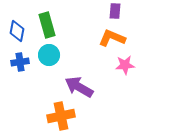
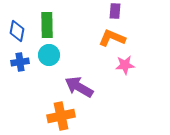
green rectangle: rotated 15 degrees clockwise
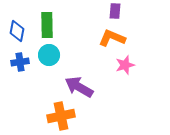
pink star: rotated 12 degrees counterclockwise
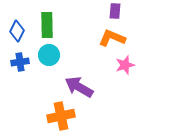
blue diamond: rotated 15 degrees clockwise
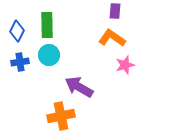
orange L-shape: rotated 12 degrees clockwise
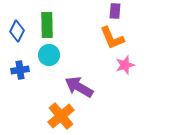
orange L-shape: rotated 148 degrees counterclockwise
blue cross: moved 8 px down
orange cross: rotated 28 degrees counterclockwise
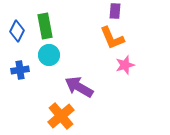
green rectangle: moved 2 px left, 1 px down; rotated 10 degrees counterclockwise
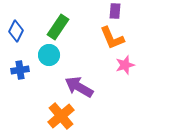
green rectangle: moved 13 px right, 1 px down; rotated 45 degrees clockwise
blue diamond: moved 1 px left
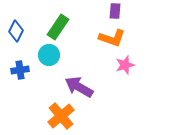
orange L-shape: rotated 48 degrees counterclockwise
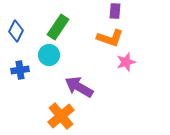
orange L-shape: moved 2 px left
pink star: moved 1 px right, 3 px up
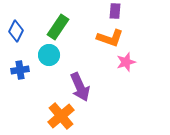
purple arrow: moved 1 px right; rotated 144 degrees counterclockwise
